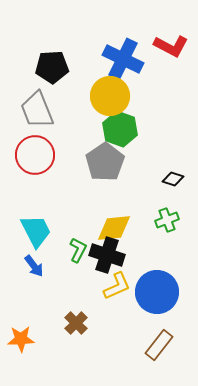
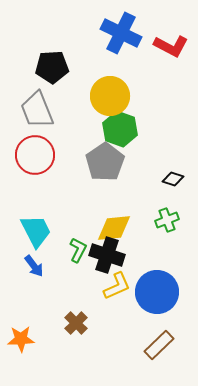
blue cross: moved 2 px left, 26 px up
brown rectangle: rotated 8 degrees clockwise
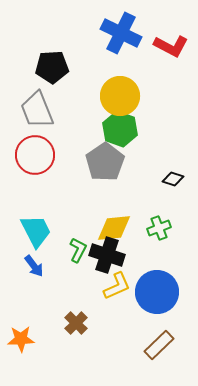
yellow circle: moved 10 px right
green cross: moved 8 px left, 8 px down
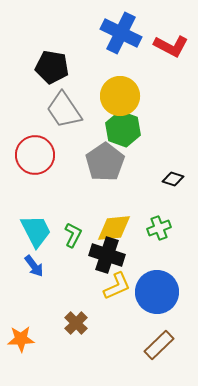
black pentagon: rotated 12 degrees clockwise
gray trapezoid: moved 27 px right; rotated 12 degrees counterclockwise
green hexagon: moved 3 px right
green L-shape: moved 5 px left, 15 px up
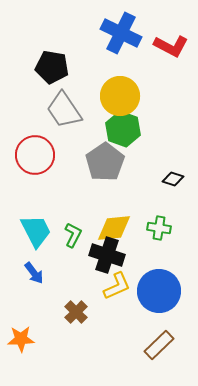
green cross: rotated 30 degrees clockwise
blue arrow: moved 7 px down
blue circle: moved 2 px right, 1 px up
brown cross: moved 11 px up
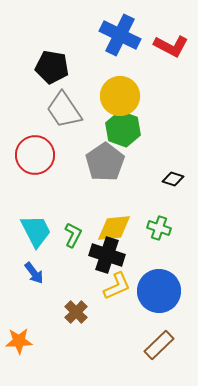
blue cross: moved 1 px left, 2 px down
green cross: rotated 10 degrees clockwise
orange star: moved 2 px left, 2 px down
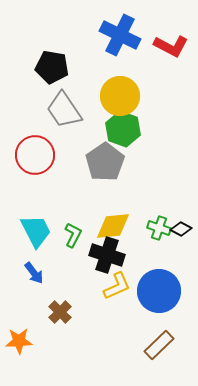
black diamond: moved 8 px right, 50 px down; rotated 10 degrees clockwise
yellow diamond: moved 1 px left, 2 px up
brown cross: moved 16 px left
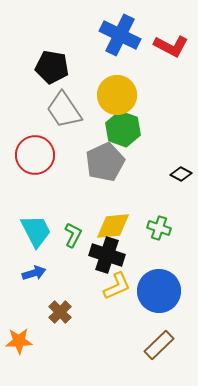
yellow circle: moved 3 px left, 1 px up
gray pentagon: rotated 9 degrees clockwise
black diamond: moved 55 px up
blue arrow: rotated 70 degrees counterclockwise
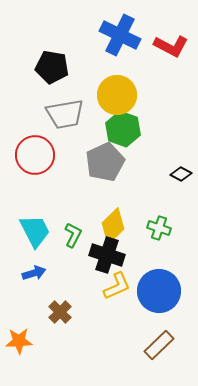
gray trapezoid: moved 1 px right, 4 px down; rotated 66 degrees counterclockwise
yellow diamond: rotated 39 degrees counterclockwise
cyan trapezoid: moved 1 px left
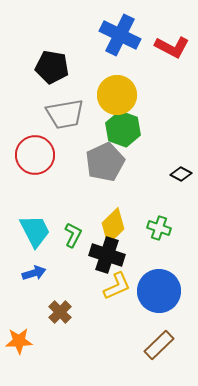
red L-shape: moved 1 px right, 1 px down
